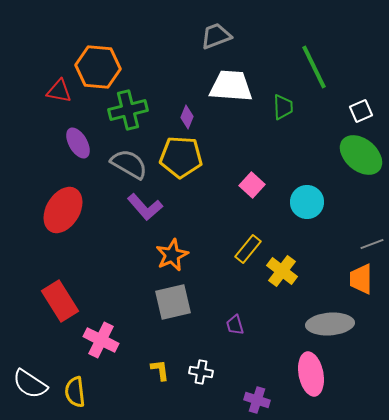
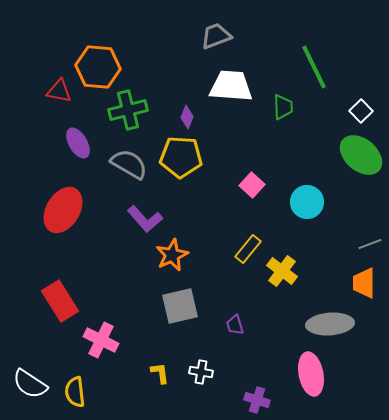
white square: rotated 20 degrees counterclockwise
purple L-shape: moved 12 px down
gray line: moved 2 px left
orange trapezoid: moved 3 px right, 4 px down
gray square: moved 7 px right, 4 px down
yellow L-shape: moved 3 px down
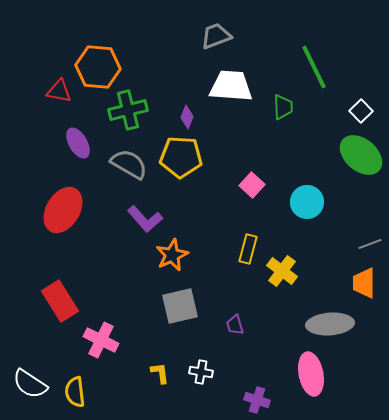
yellow rectangle: rotated 24 degrees counterclockwise
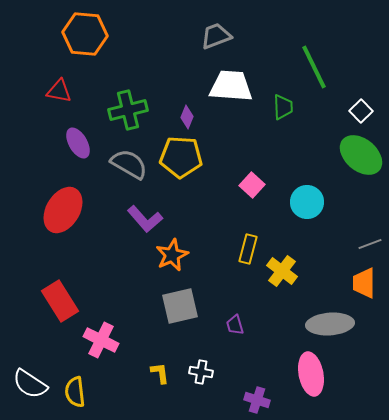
orange hexagon: moved 13 px left, 33 px up
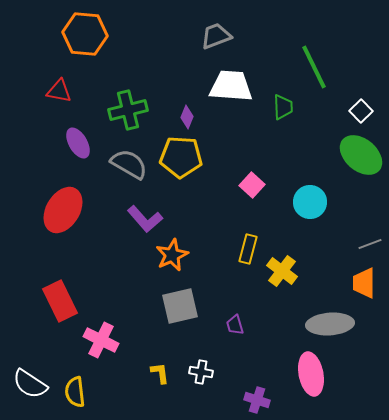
cyan circle: moved 3 px right
red rectangle: rotated 6 degrees clockwise
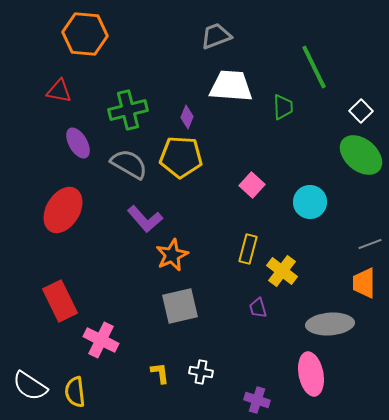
purple trapezoid: moved 23 px right, 17 px up
white semicircle: moved 2 px down
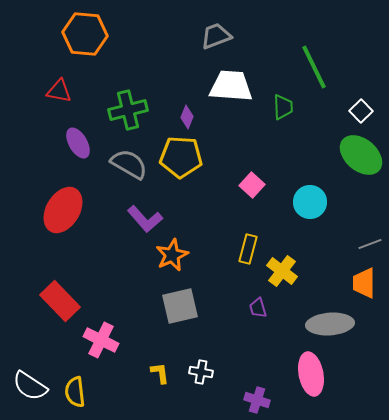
red rectangle: rotated 18 degrees counterclockwise
